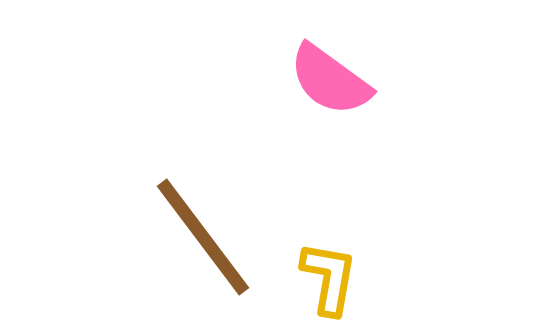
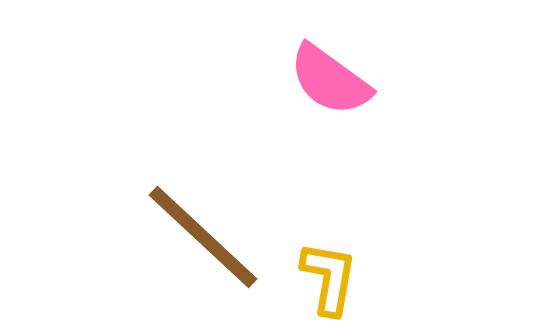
brown line: rotated 10 degrees counterclockwise
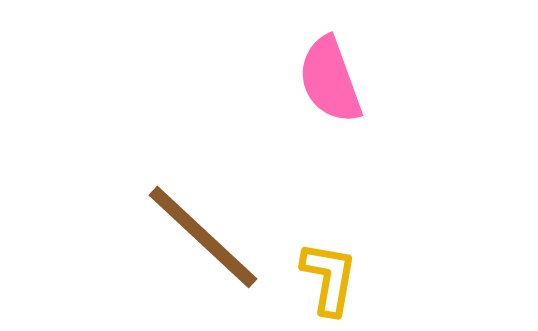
pink semicircle: rotated 34 degrees clockwise
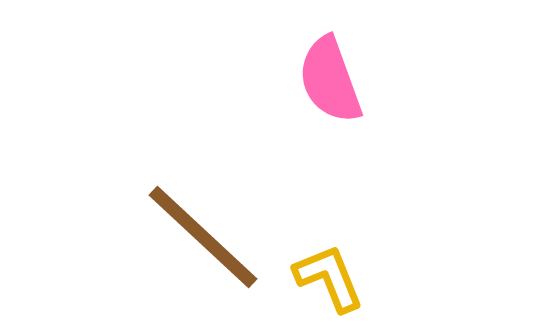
yellow L-shape: rotated 32 degrees counterclockwise
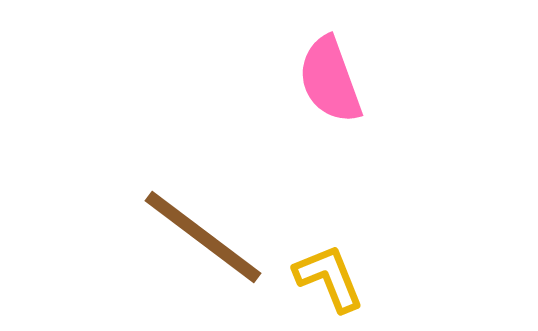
brown line: rotated 6 degrees counterclockwise
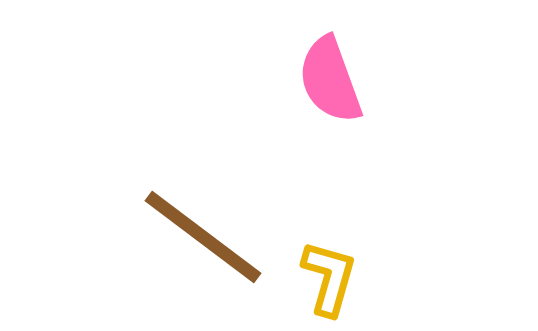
yellow L-shape: rotated 38 degrees clockwise
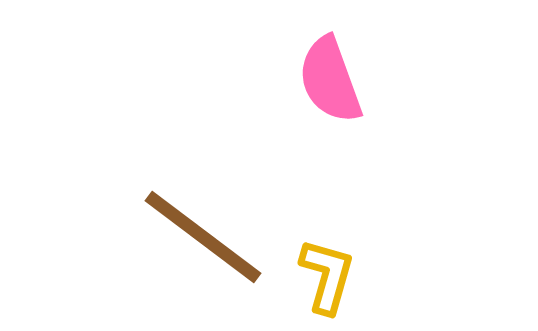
yellow L-shape: moved 2 px left, 2 px up
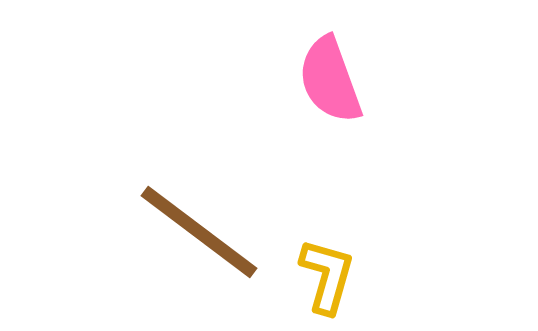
brown line: moved 4 px left, 5 px up
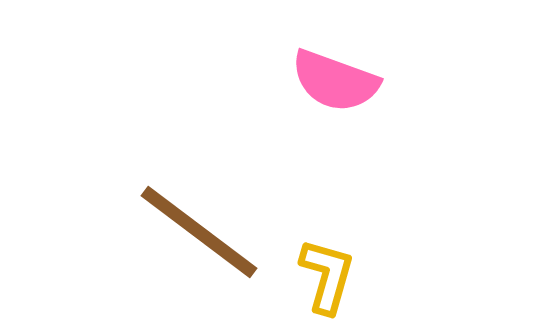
pink semicircle: moved 5 px right, 1 px down; rotated 50 degrees counterclockwise
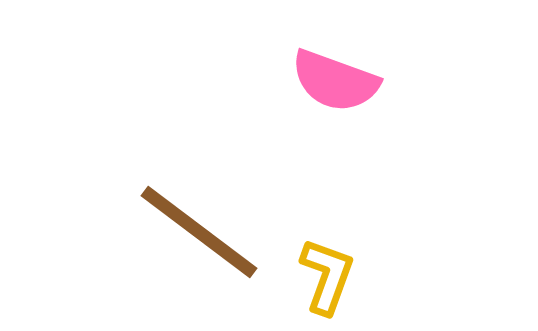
yellow L-shape: rotated 4 degrees clockwise
